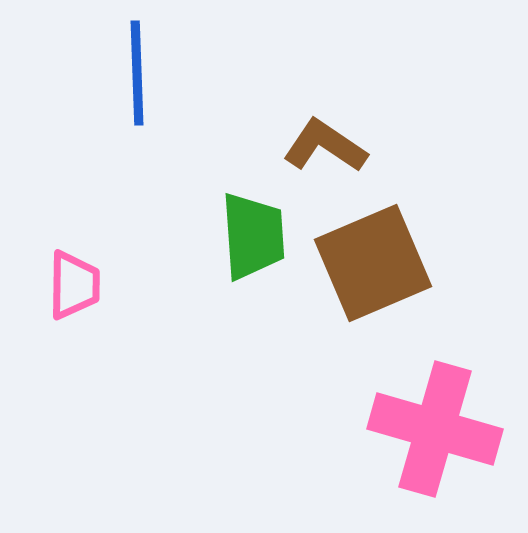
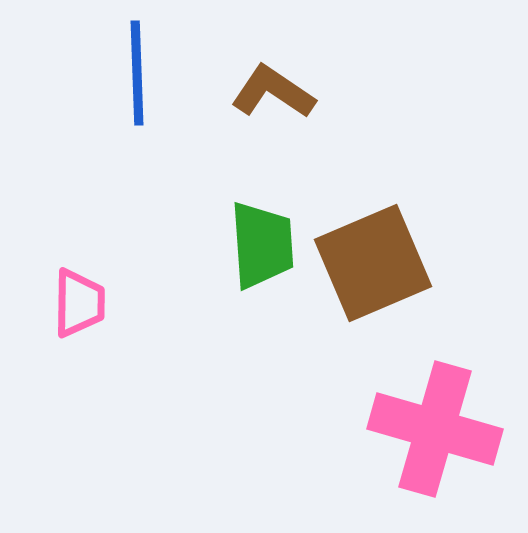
brown L-shape: moved 52 px left, 54 px up
green trapezoid: moved 9 px right, 9 px down
pink trapezoid: moved 5 px right, 18 px down
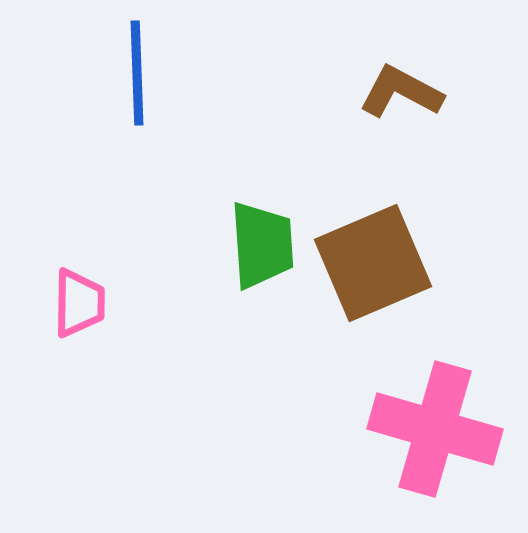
brown L-shape: moved 128 px right; rotated 6 degrees counterclockwise
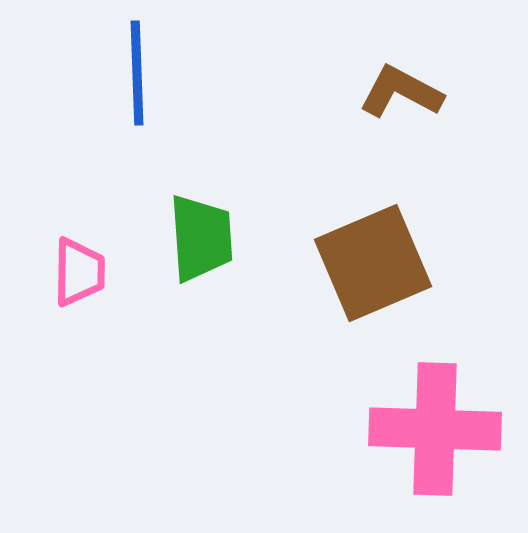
green trapezoid: moved 61 px left, 7 px up
pink trapezoid: moved 31 px up
pink cross: rotated 14 degrees counterclockwise
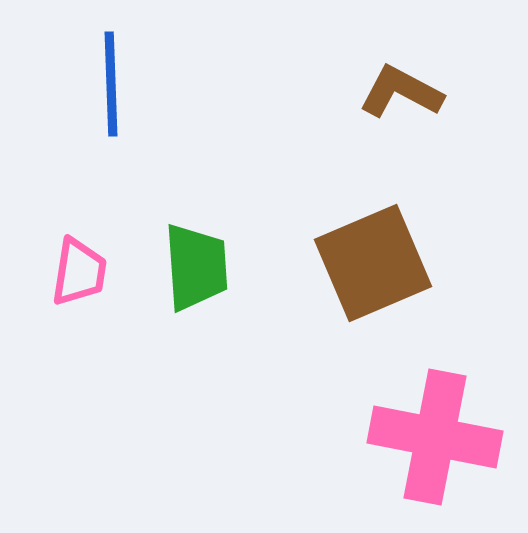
blue line: moved 26 px left, 11 px down
green trapezoid: moved 5 px left, 29 px down
pink trapezoid: rotated 8 degrees clockwise
pink cross: moved 8 px down; rotated 9 degrees clockwise
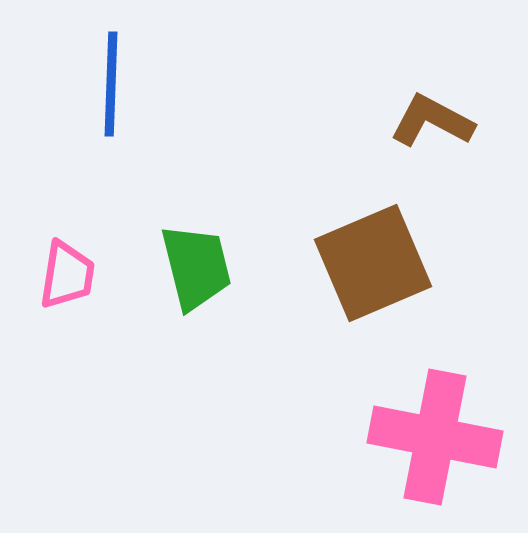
blue line: rotated 4 degrees clockwise
brown L-shape: moved 31 px right, 29 px down
green trapezoid: rotated 10 degrees counterclockwise
pink trapezoid: moved 12 px left, 3 px down
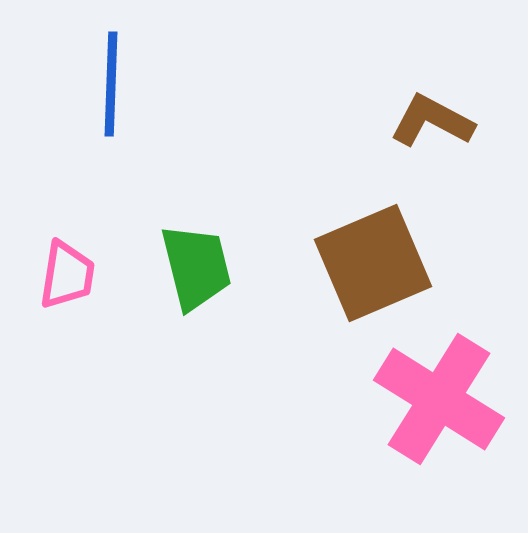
pink cross: moved 4 px right, 38 px up; rotated 21 degrees clockwise
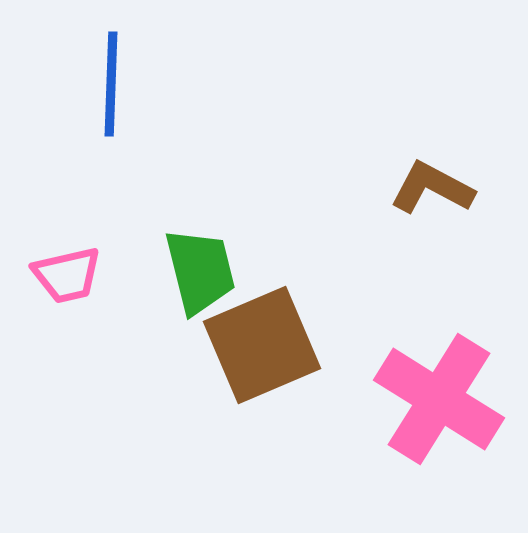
brown L-shape: moved 67 px down
brown square: moved 111 px left, 82 px down
green trapezoid: moved 4 px right, 4 px down
pink trapezoid: rotated 68 degrees clockwise
